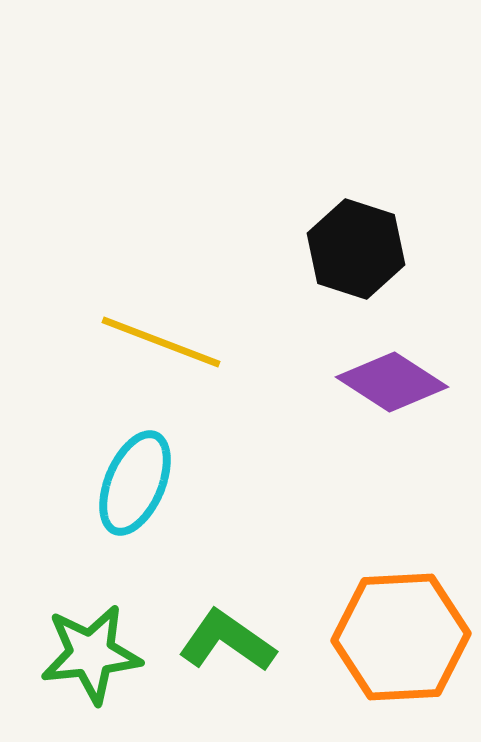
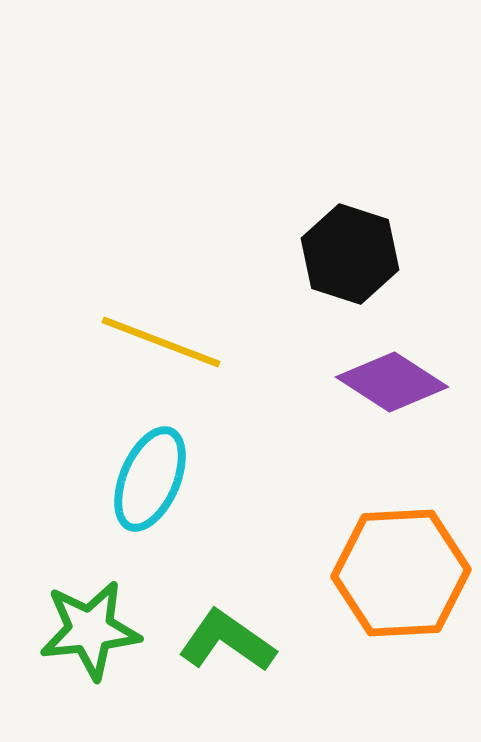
black hexagon: moved 6 px left, 5 px down
cyan ellipse: moved 15 px right, 4 px up
orange hexagon: moved 64 px up
green star: moved 1 px left, 24 px up
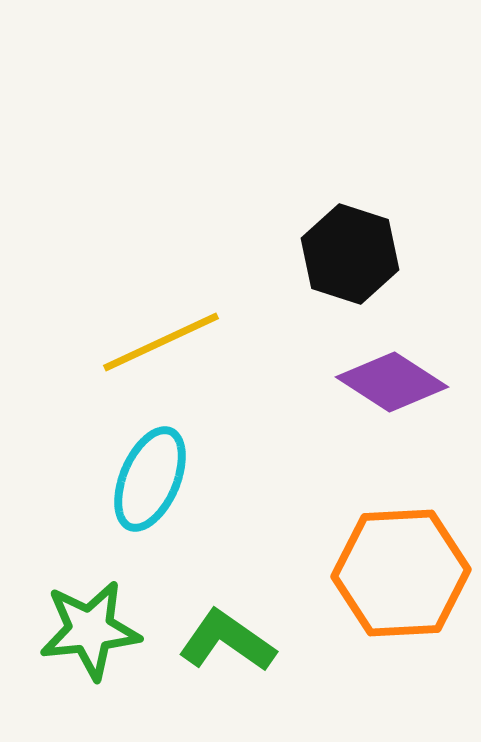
yellow line: rotated 46 degrees counterclockwise
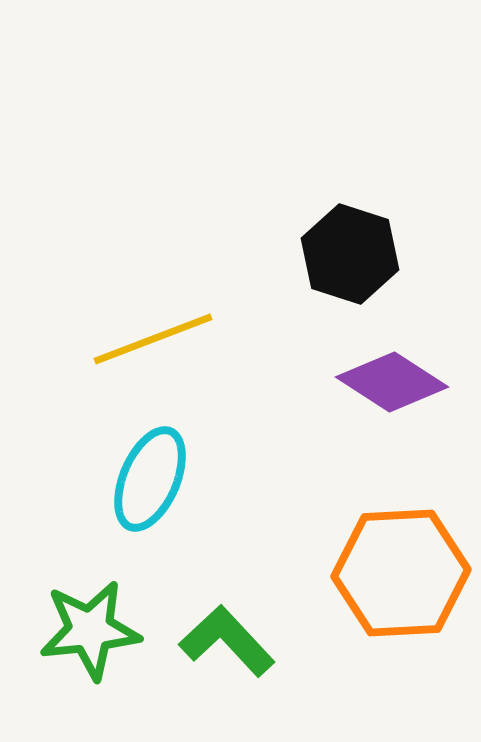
yellow line: moved 8 px left, 3 px up; rotated 4 degrees clockwise
green L-shape: rotated 12 degrees clockwise
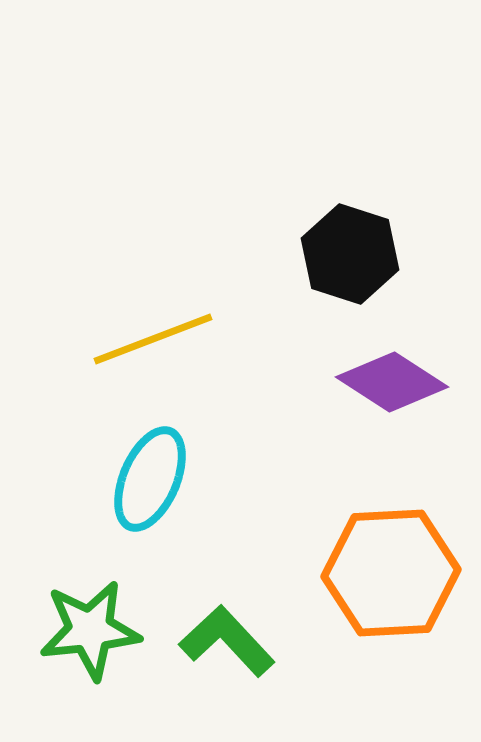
orange hexagon: moved 10 px left
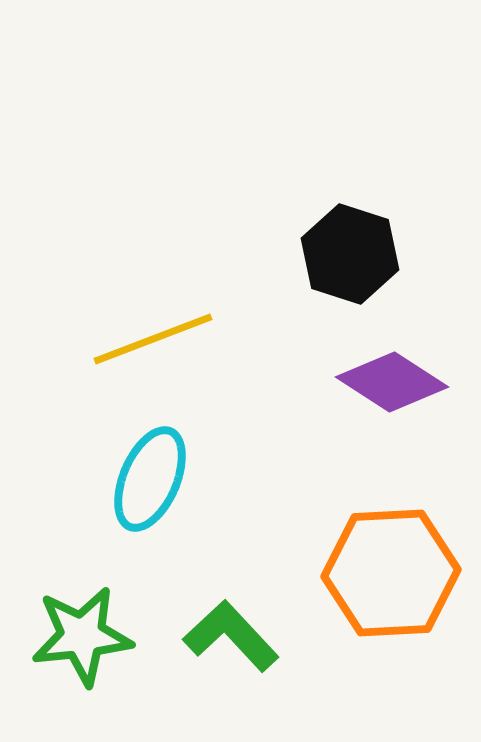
green star: moved 8 px left, 6 px down
green L-shape: moved 4 px right, 5 px up
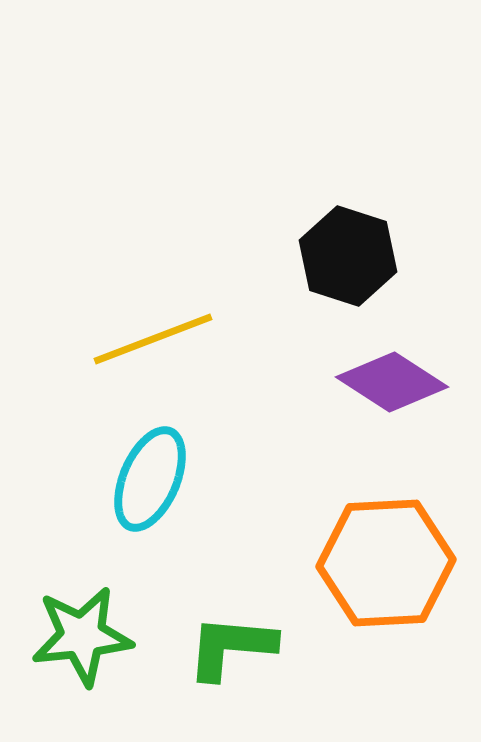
black hexagon: moved 2 px left, 2 px down
orange hexagon: moved 5 px left, 10 px up
green L-shape: moved 11 px down; rotated 42 degrees counterclockwise
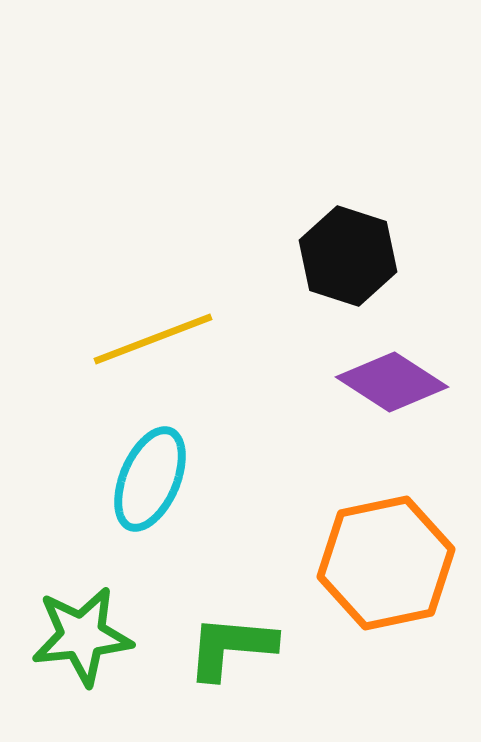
orange hexagon: rotated 9 degrees counterclockwise
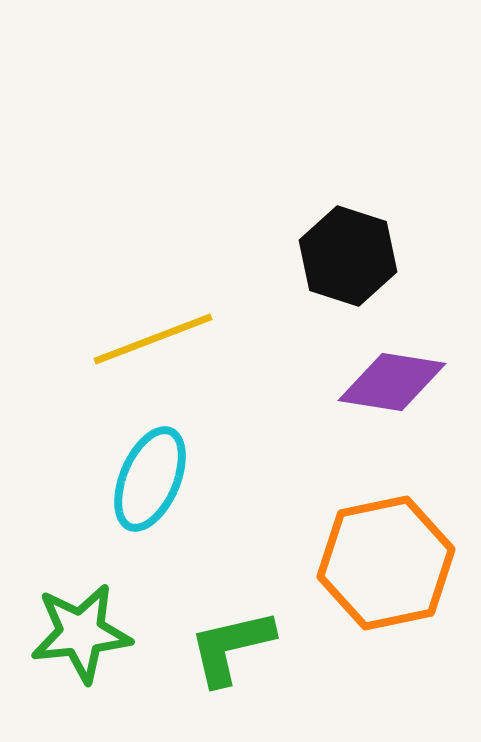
purple diamond: rotated 24 degrees counterclockwise
green star: moved 1 px left, 3 px up
green L-shape: rotated 18 degrees counterclockwise
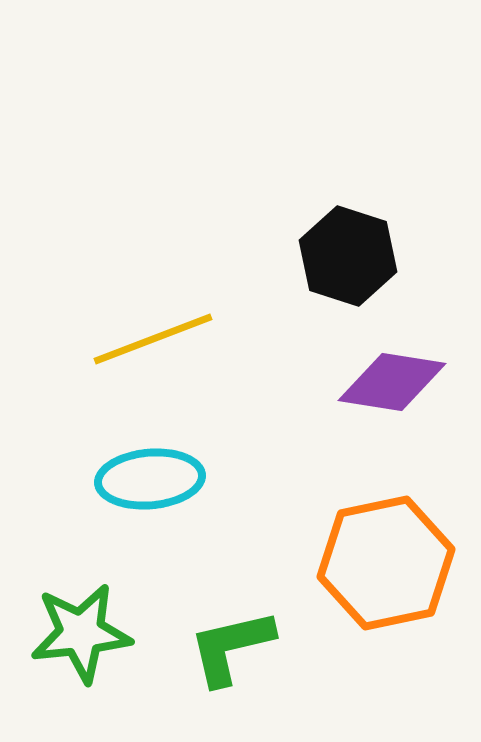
cyan ellipse: rotated 62 degrees clockwise
